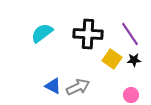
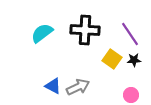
black cross: moved 3 px left, 4 px up
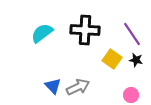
purple line: moved 2 px right
black star: moved 2 px right; rotated 16 degrees clockwise
blue triangle: rotated 18 degrees clockwise
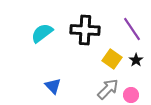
purple line: moved 5 px up
black star: rotated 24 degrees clockwise
gray arrow: moved 30 px right, 2 px down; rotated 20 degrees counterclockwise
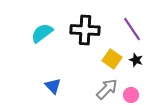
black star: rotated 16 degrees counterclockwise
gray arrow: moved 1 px left
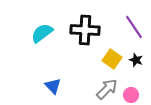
purple line: moved 2 px right, 2 px up
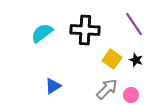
purple line: moved 3 px up
blue triangle: rotated 42 degrees clockwise
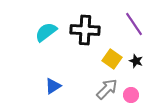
cyan semicircle: moved 4 px right, 1 px up
black star: moved 1 px down
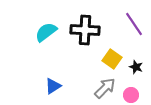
black star: moved 6 px down
gray arrow: moved 2 px left, 1 px up
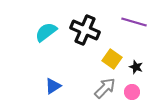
purple line: moved 2 px up; rotated 40 degrees counterclockwise
black cross: rotated 20 degrees clockwise
pink circle: moved 1 px right, 3 px up
